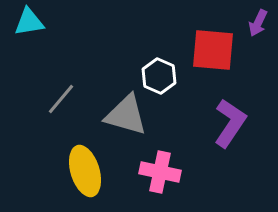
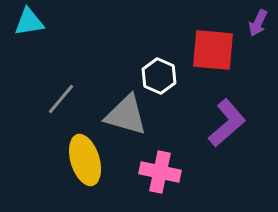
purple L-shape: moved 3 px left; rotated 15 degrees clockwise
yellow ellipse: moved 11 px up
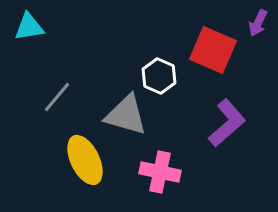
cyan triangle: moved 5 px down
red square: rotated 18 degrees clockwise
gray line: moved 4 px left, 2 px up
yellow ellipse: rotated 9 degrees counterclockwise
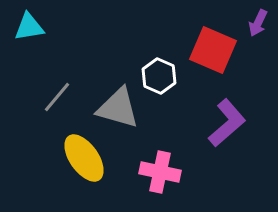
gray triangle: moved 8 px left, 7 px up
yellow ellipse: moved 1 px left, 2 px up; rotated 9 degrees counterclockwise
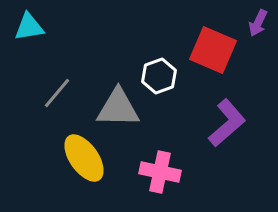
white hexagon: rotated 16 degrees clockwise
gray line: moved 4 px up
gray triangle: rotated 15 degrees counterclockwise
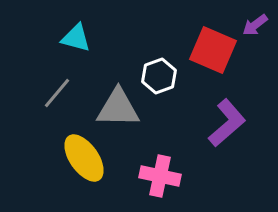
purple arrow: moved 3 px left, 2 px down; rotated 28 degrees clockwise
cyan triangle: moved 47 px right, 11 px down; rotated 24 degrees clockwise
pink cross: moved 4 px down
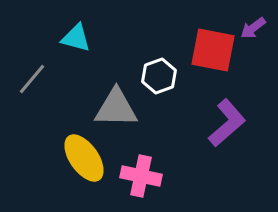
purple arrow: moved 2 px left, 3 px down
red square: rotated 12 degrees counterclockwise
gray line: moved 25 px left, 14 px up
gray triangle: moved 2 px left
pink cross: moved 19 px left
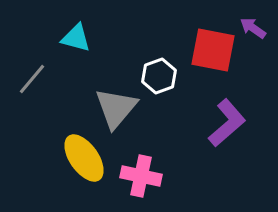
purple arrow: rotated 72 degrees clockwise
gray triangle: rotated 51 degrees counterclockwise
